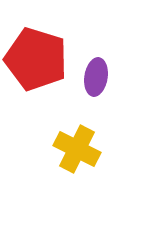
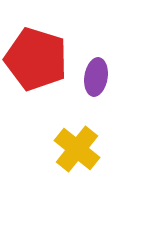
yellow cross: rotated 12 degrees clockwise
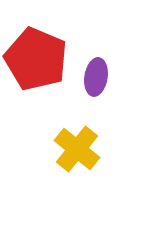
red pentagon: rotated 6 degrees clockwise
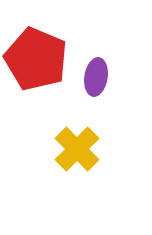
yellow cross: rotated 6 degrees clockwise
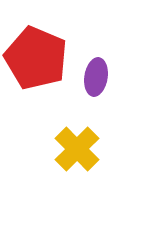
red pentagon: moved 1 px up
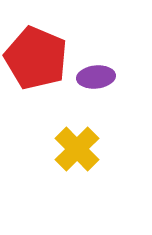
purple ellipse: rotated 75 degrees clockwise
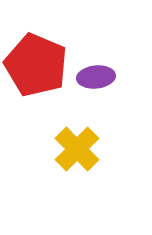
red pentagon: moved 7 px down
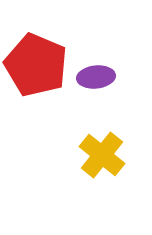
yellow cross: moved 25 px right, 6 px down; rotated 6 degrees counterclockwise
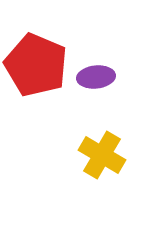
yellow cross: rotated 9 degrees counterclockwise
